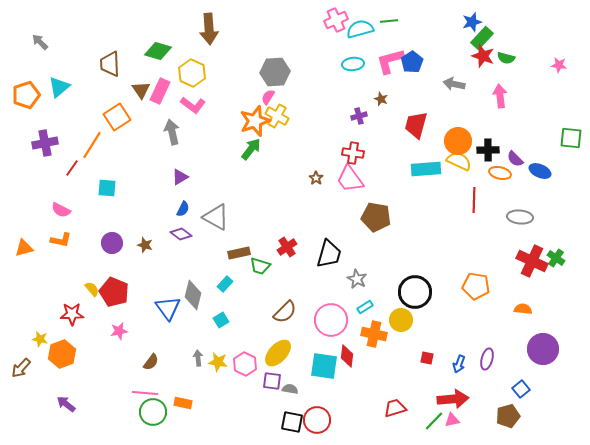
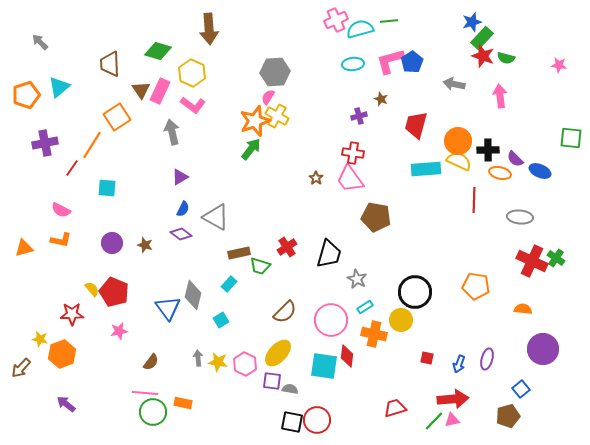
cyan rectangle at (225, 284): moved 4 px right
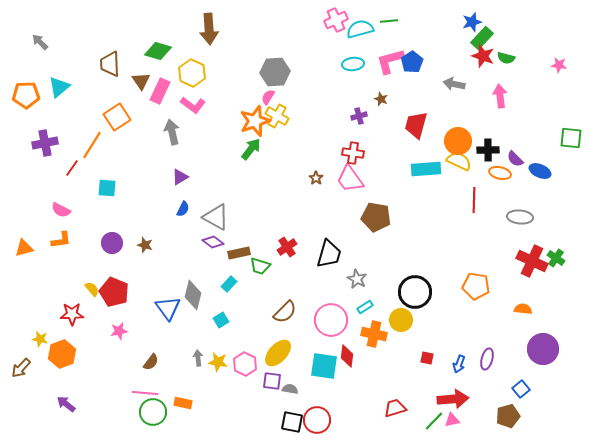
brown triangle at (141, 90): moved 9 px up
orange pentagon at (26, 95): rotated 16 degrees clockwise
purple diamond at (181, 234): moved 32 px right, 8 px down
orange L-shape at (61, 240): rotated 20 degrees counterclockwise
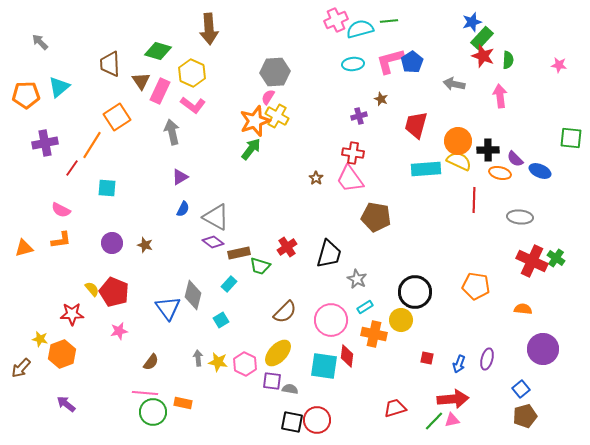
green semicircle at (506, 58): moved 2 px right, 2 px down; rotated 102 degrees counterclockwise
brown pentagon at (508, 416): moved 17 px right
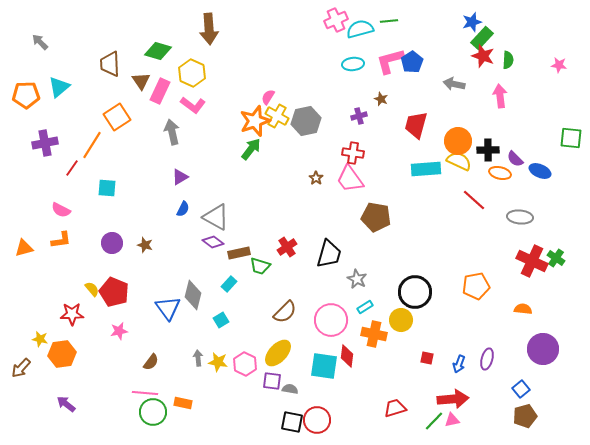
gray hexagon at (275, 72): moved 31 px right, 49 px down; rotated 8 degrees counterclockwise
red line at (474, 200): rotated 50 degrees counterclockwise
orange pentagon at (476, 286): rotated 20 degrees counterclockwise
orange hexagon at (62, 354): rotated 12 degrees clockwise
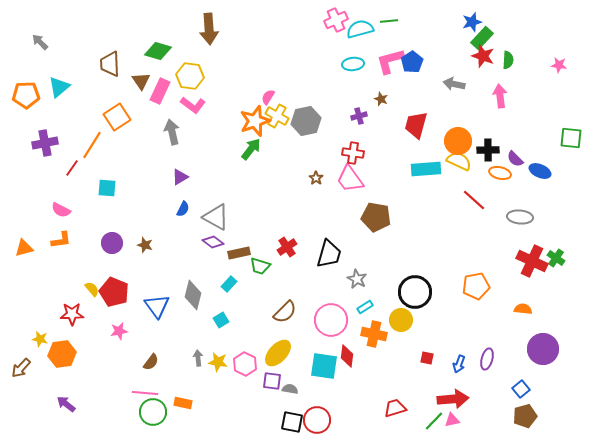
yellow hexagon at (192, 73): moved 2 px left, 3 px down; rotated 16 degrees counterclockwise
blue triangle at (168, 308): moved 11 px left, 2 px up
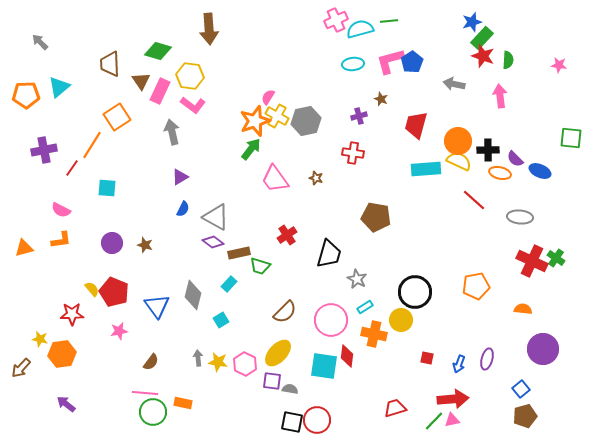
purple cross at (45, 143): moved 1 px left, 7 px down
brown star at (316, 178): rotated 16 degrees counterclockwise
pink trapezoid at (350, 179): moved 75 px left
red cross at (287, 247): moved 12 px up
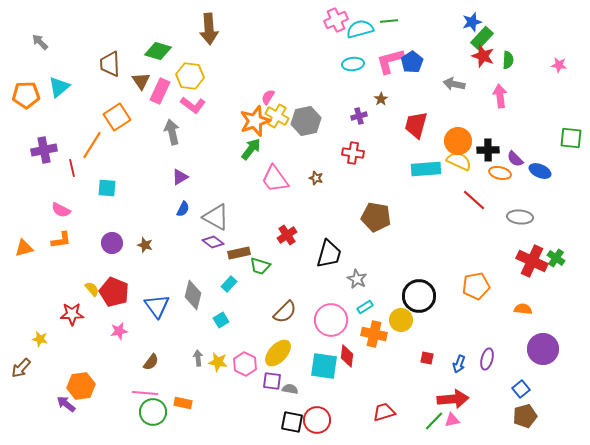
brown star at (381, 99): rotated 16 degrees clockwise
red line at (72, 168): rotated 48 degrees counterclockwise
black circle at (415, 292): moved 4 px right, 4 px down
orange hexagon at (62, 354): moved 19 px right, 32 px down
red trapezoid at (395, 408): moved 11 px left, 4 px down
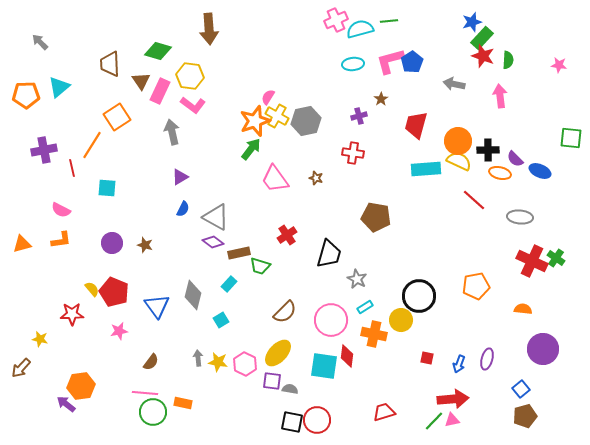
orange triangle at (24, 248): moved 2 px left, 4 px up
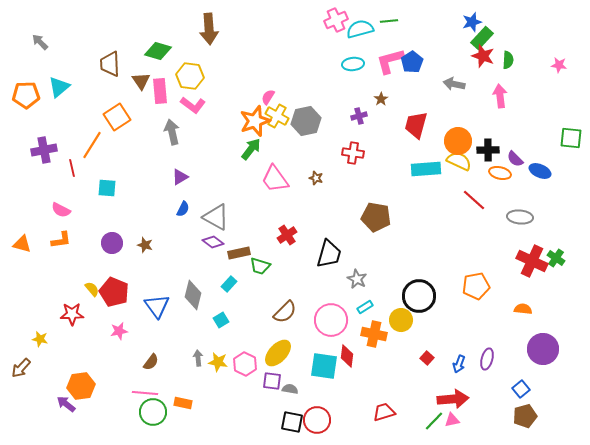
pink rectangle at (160, 91): rotated 30 degrees counterclockwise
orange triangle at (22, 244): rotated 30 degrees clockwise
red square at (427, 358): rotated 32 degrees clockwise
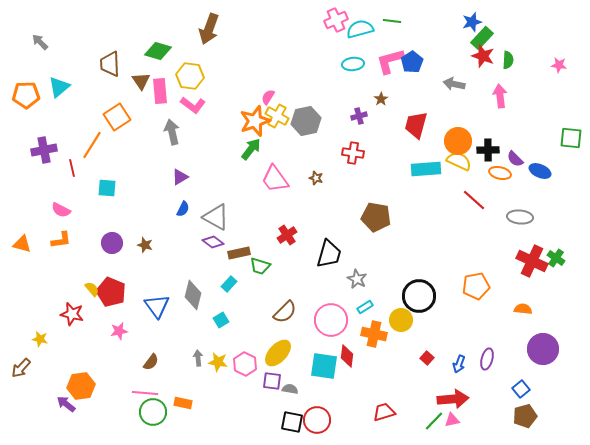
green line at (389, 21): moved 3 px right; rotated 12 degrees clockwise
brown arrow at (209, 29): rotated 24 degrees clockwise
red pentagon at (114, 292): moved 3 px left
red star at (72, 314): rotated 15 degrees clockwise
